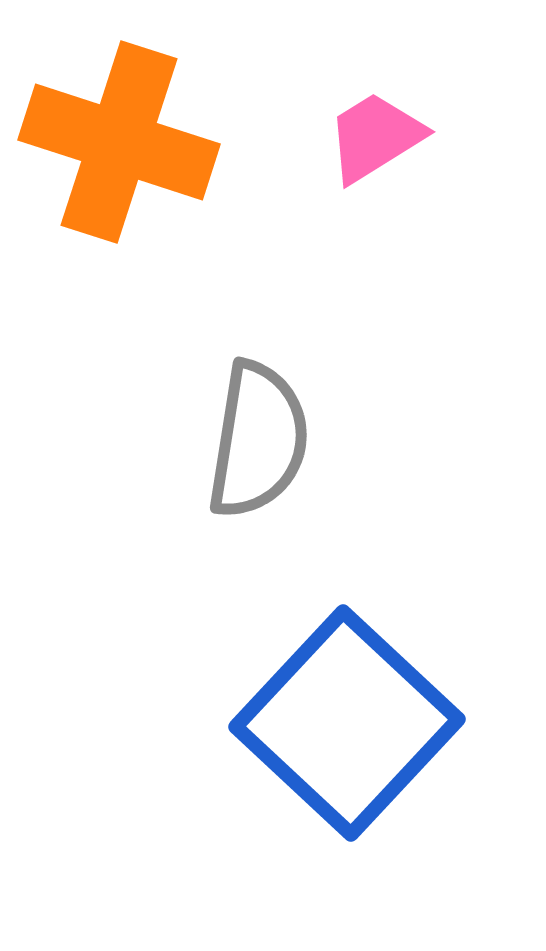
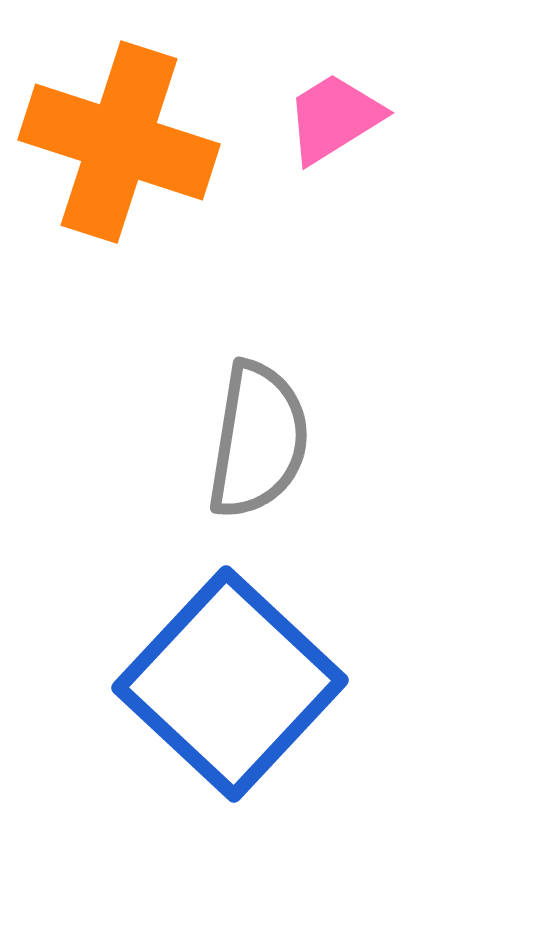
pink trapezoid: moved 41 px left, 19 px up
blue square: moved 117 px left, 39 px up
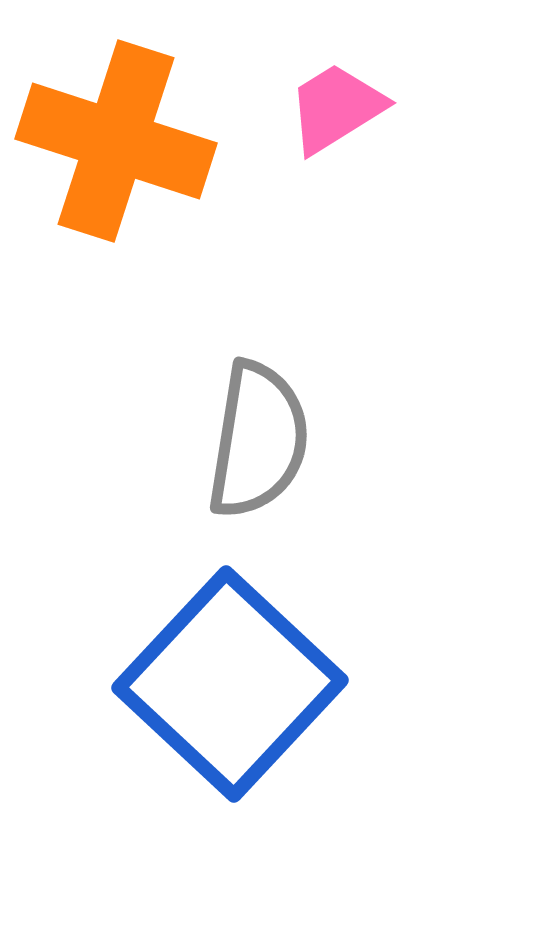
pink trapezoid: moved 2 px right, 10 px up
orange cross: moved 3 px left, 1 px up
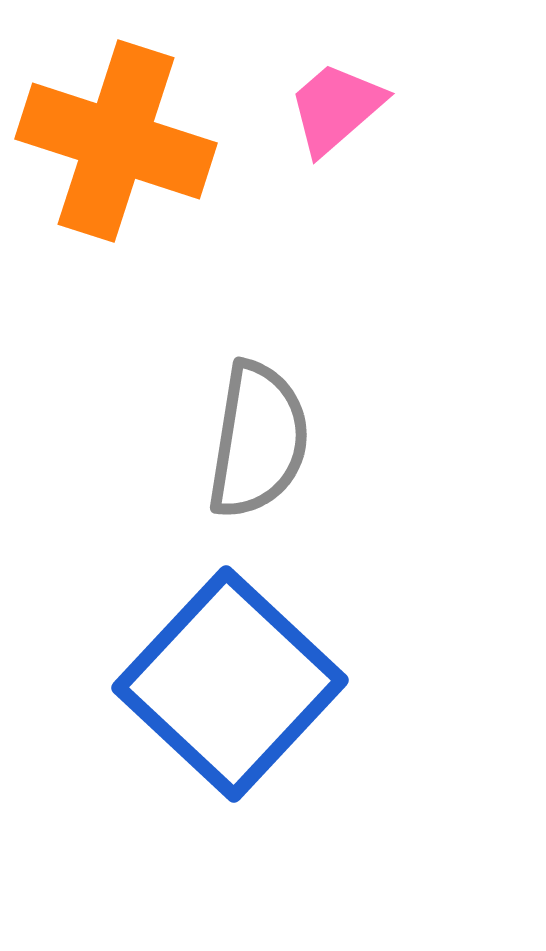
pink trapezoid: rotated 9 degrees counterclockwise
